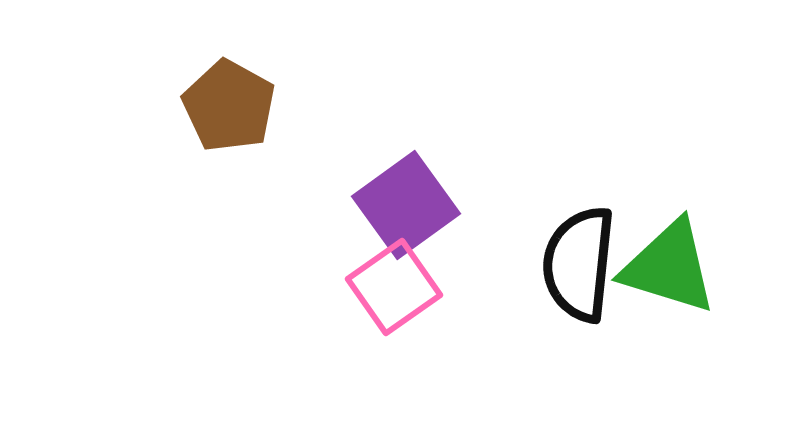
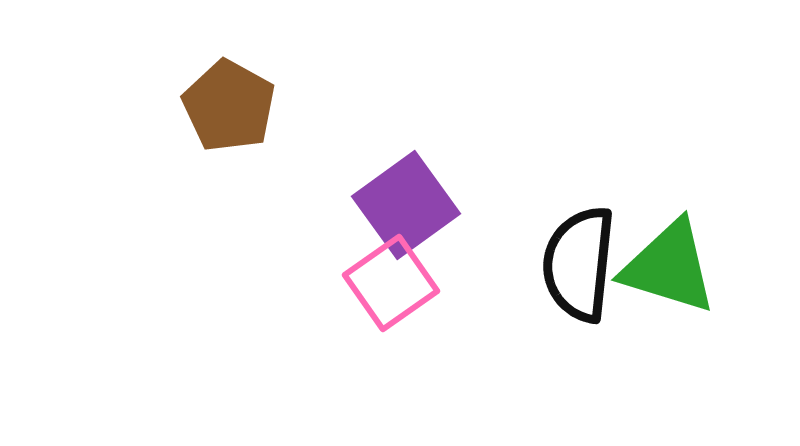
pink square: moved 3 px left, 4 px up
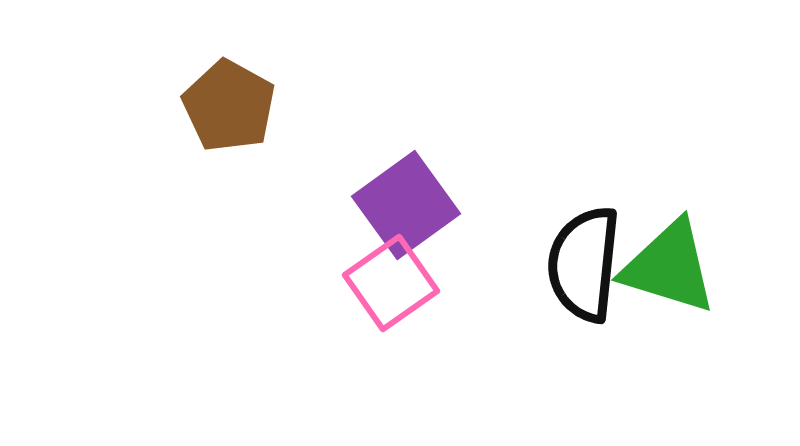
black semicircle: moved 5 px right
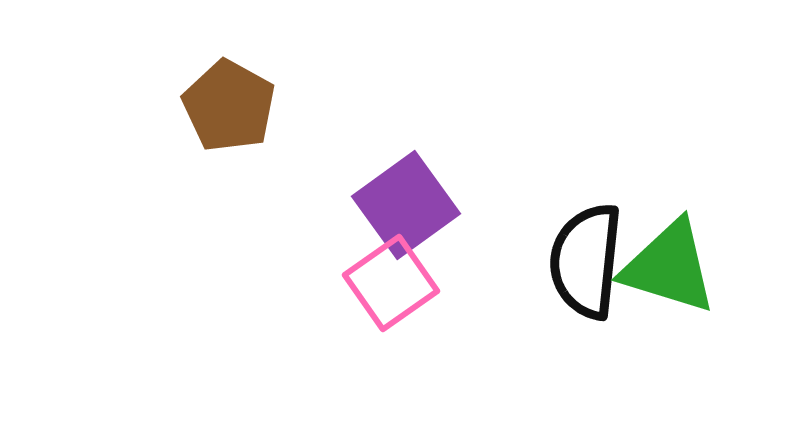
black semicircle: moved 2 px right, 3 px up
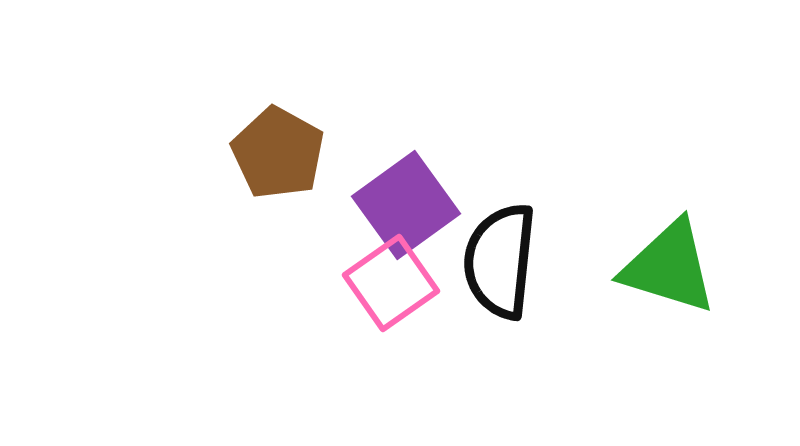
brown pentagon: moved 49 px right, 47 px down
black semicircle: moved 86 px left
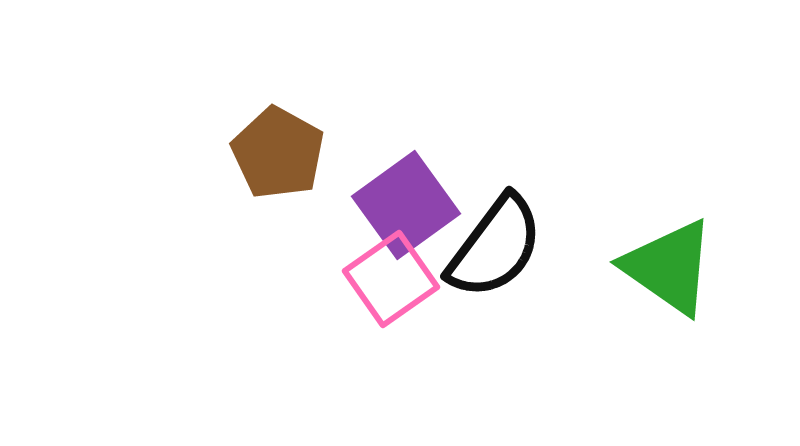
black semicircle: moved 5 px left, 14 px up; rotated 149 degrees counterclockwise
green triangle: rotated 18 degrees clockwise
pink square: moved 4 px up
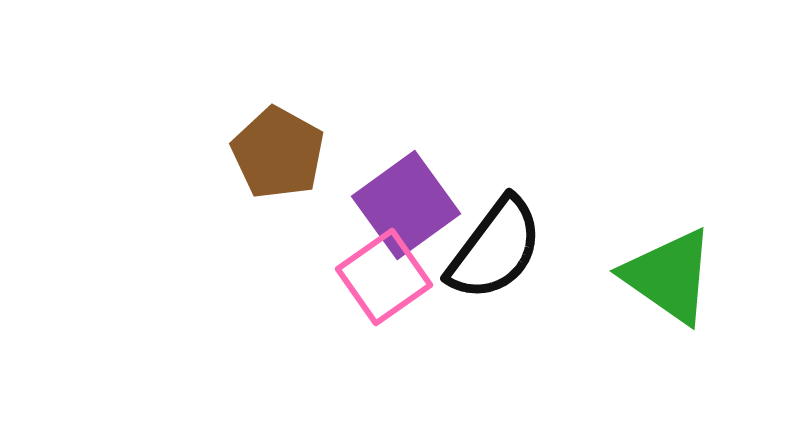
black semicircle: moved 2 px down
green triangle: moved 9 px down
pink square: moved 7 px left, 2 px up
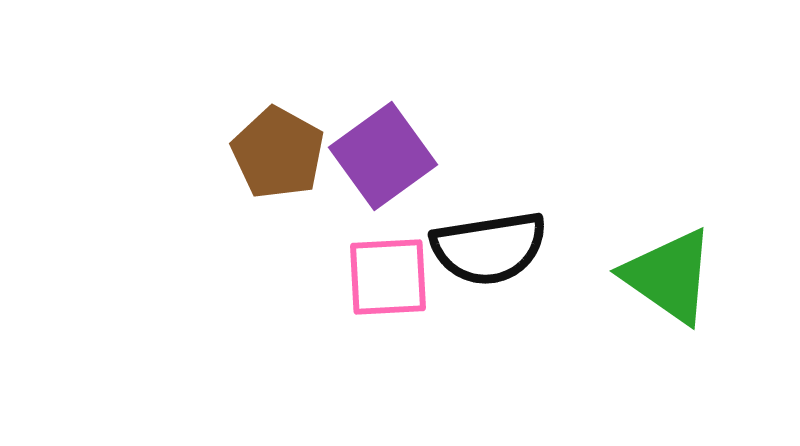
purple square: moved 23 px left, 49 px up
black semicircle: moved 6 px left, 1 px up; rotated 44 degrees clockwise
pink square: moved 4 px right; rotated 32 degrees clockwise
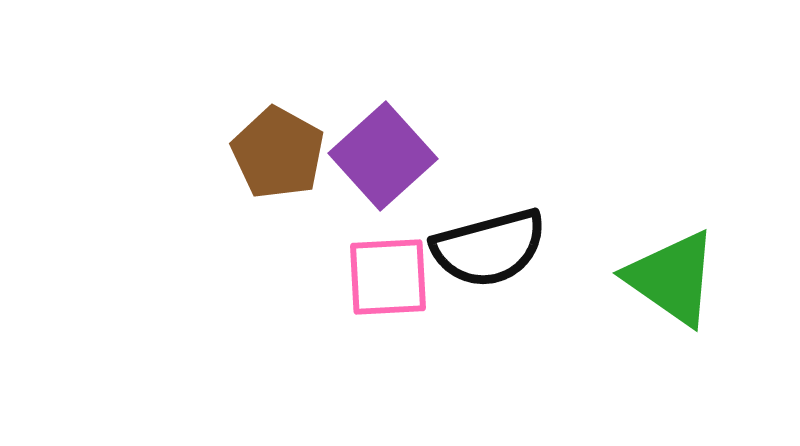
purple square: rotated 6 degrees counterclockwise
black semicircle: rotated 6 degrees counterclockwise
green triangle: moved 3 px right, 2 px down
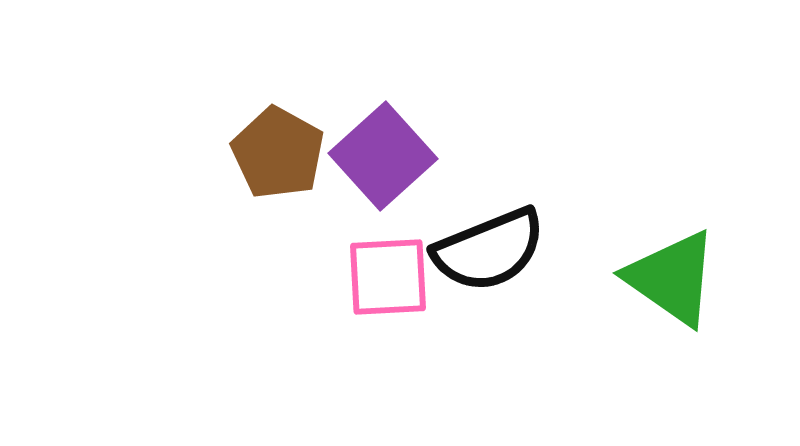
black semicircle: moved 2 px down; rotated 7 degrees counterclockwise
